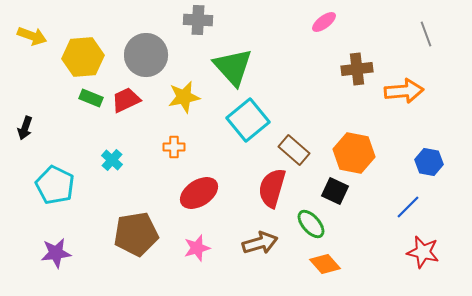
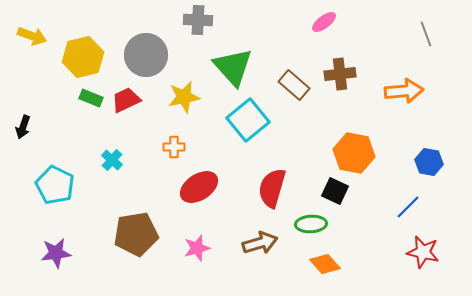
yellow hexagon: rotated 9 degrees counterclockwise
brown cross: moved 17 px left, 5 px down
black arrow: moved 2 px left, 1 px up
brown rectangle: moved 65 px up
red ellipse: moved 6 px up
green ellipse: rotated 52 degrees counterclockwise
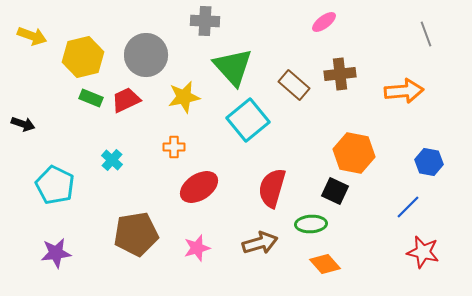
gray cross: moved 7 px right, 1 px down
black arrow: moved 3 px up; rotated 90 degrees counterclockwise
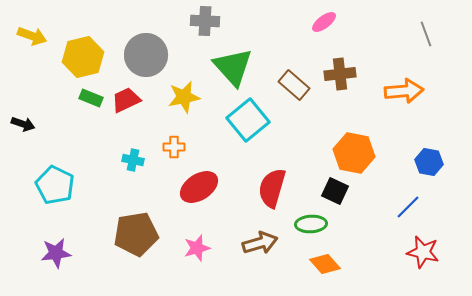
cyan cross: moved 21 px right; rotated 30 degrees counterclockwise
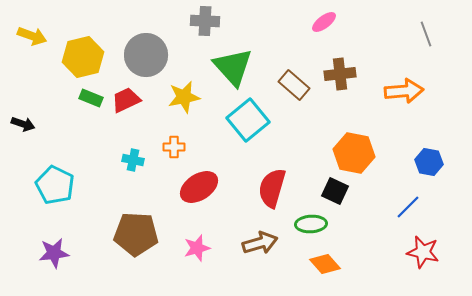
brown pentagon: rotated 12 degrees clockwise
purple star: moved 2 px left
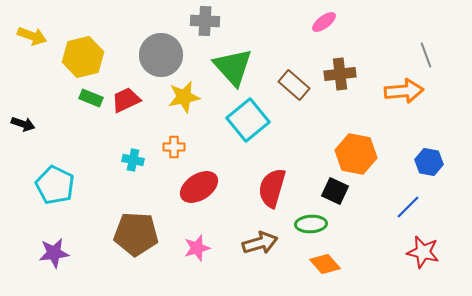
gray line: moved 21 px down
gray circle: moved 15 px right
orange hexagon: moved 2 px right, 1 px down
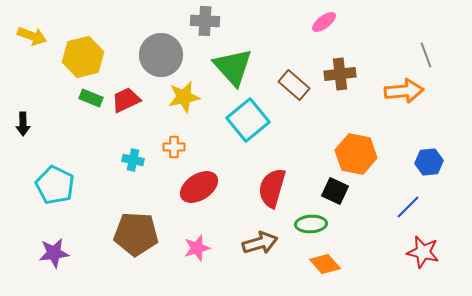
black arrow: rotated 70 degrees clockwise
blue hexagon: rotated 16 degrees counterclockwise
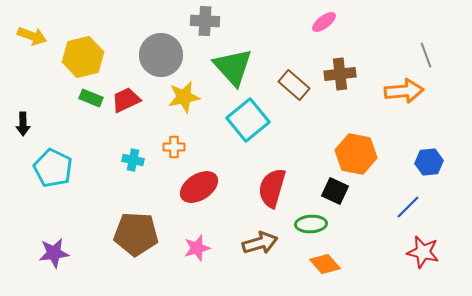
cyan pentagon: moved 2 px left, 17 px up
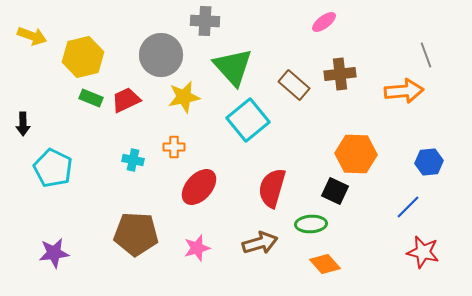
orange hexagon: rotated 9 degrees counterclockwise
red ellipse: rotated 15 degrees counterclockwise
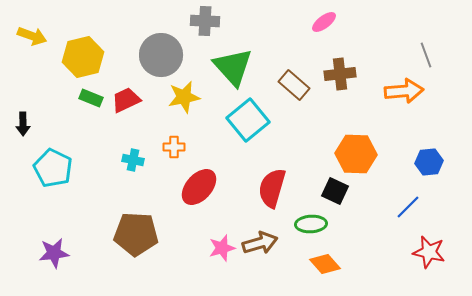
pink star: moved 25 px right
red star: moved 6 px right
